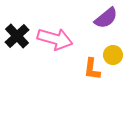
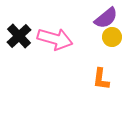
black cross: moved 2 px right
yellow circle: moved 1 px left, 18 px up
orange L-shape: moved 9 px right, 10 px down
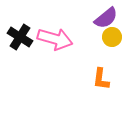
black cross: moved 1 px right, 1 px down; rotated 15 degrees counterclockwise
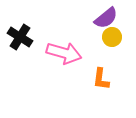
pink arrow: moved 9 px right, 14 px down
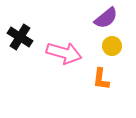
yellow circle: moved 9 px down
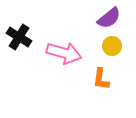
purple semicircle: moved 3 px right
black cross: moved 1 px left
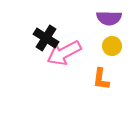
purple semicircle: rotated 40 degrees clockwise
black cross: moved 27 px right, 1 px down
pink arrow: rotated 136 degrees clockwise
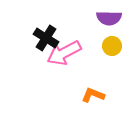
orange L-shape: moved 8 px left, 16 px down; rotated 105 degrees clockwise
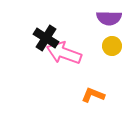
pink arrow: rotated 48 degrees clockwise
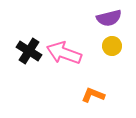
purple semicircle: rotated 15 degrees counterclockwise
black cross: moved 17 px left, 13 px down
